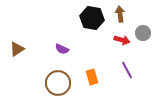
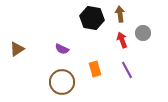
red arrow: rotated 126 degrees counterclockwise
orange rectangle: moved 3 px right, 8 px up
brown circle: moved 4 px right, 1 px up
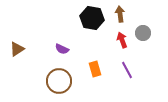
brown circle: moved 3 px left, 1 px up
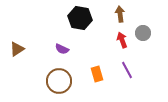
black hexagon: moved 12 px left
orange rectangle: moved 2 px right, 5 px down
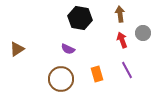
purple semicircle: moved 6 px right
brown circle: moved 2 px right, 2 px up
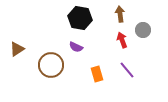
gray circle: moved 3 px up
purple semicircle: moved 8 px right, 2 px up
purple line: rotated 12 degrees counterclockwise
brown circle: moved 10 px left, 14 px up
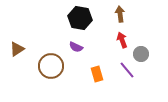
gray circle: moved 2 px left, 24 px down
brown circle: moved 1 px down
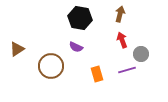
brown arrow: rotated 21 degrees clockwise
purple line: rotated 66 degrees counterclockwise
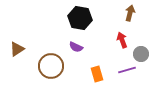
brown arrow: moved 10 px right, 1 px up
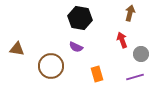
brown triangle: rotated 42 degrees clockwise
purple line: moved 8 px right, 7 px down
